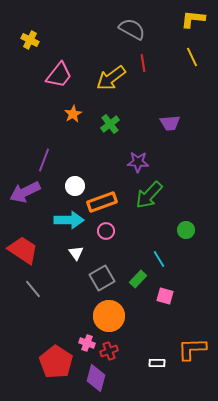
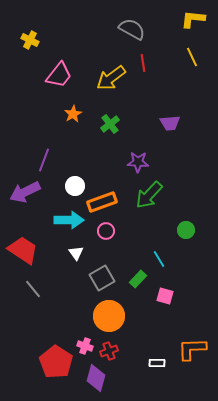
pink cross: moved 2 px left, 3 px down
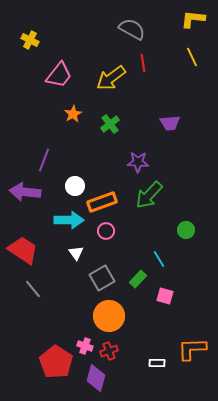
purple arrow: rotated 32 degrees clockwise
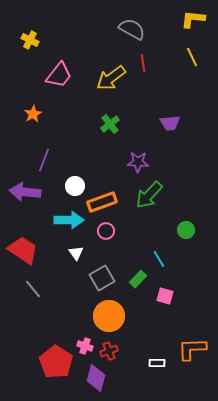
orange star: moved 40 px left
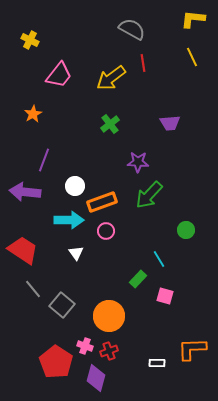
gray square: moved 40 px left, 27 px down; rotated 20 degrees counterclockwise
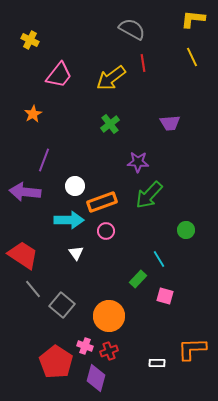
red trapezoid: moved 5 px down
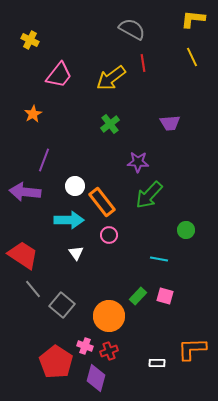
orange rectangle: rotated 72 degrees clockwise
pink circle: moved 3 px right, 4 px down
cyan line: rotated 48 degrees counterclockwise
green rectangle: moved 17 px down
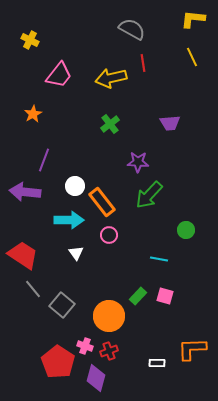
yellow arrow: rotated 24 degrees clockwise
red pentagon: moved 2 px right
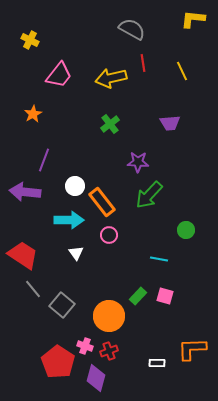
yellow line: moved 10 px left, 14 px down
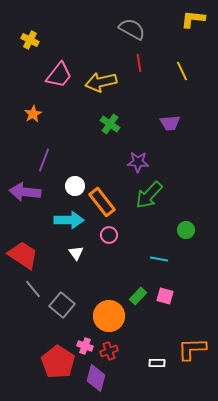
red line: moved 4 px left
yellow arrow: moved 10 px left, 4 px down
green cross: rotated 18 degrees counterclockwise
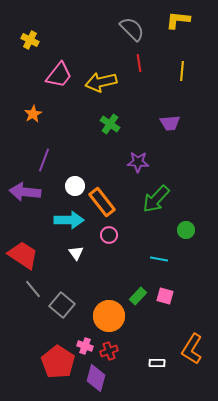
yellow L-shape: moved 15 px left, 1 px down
gray semicircle: rotated 16 degrees clockwise
yellow line: rotated 30 degrees clockwise
green arrow: moved 7 px right, 4 px down
orange L-shape: rotated 56 degrees counterclockwise
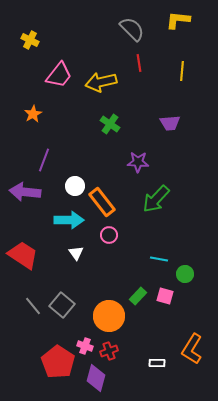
green circle: moved 1 px left, 44 px down
gray line: moved 17 px down
